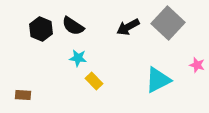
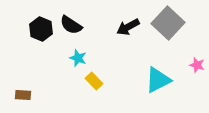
black semicircle: moved 2 px left, 1 px up
cyan star: rotated 12 degrees clockwise
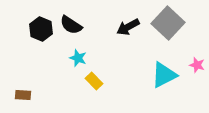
cyan triangle: moved 6 px right, 5 px up
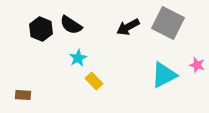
gray square: rotated 16 degrees counterclockwise
cyan star: rotated 24 degrees clockwise
